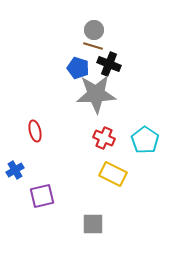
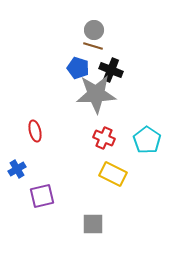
black cross: moved 2 px right, 6 px down
cyan pentagon: moved 2 px right
blue cross: moved 2 px right, 1 px up
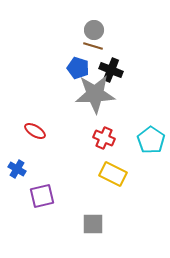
gray star: moved 1 px left
red ellipse: rotated 45 degrees counterclockwise
cyan pentagon: moved 4 px right
blue cross: rotated 30 degrees counterclockwise
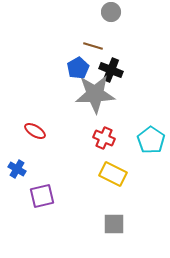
gray circle: moved 17 px right, 18 px up
blue pentagon: rotated 25 degrees clockwise
gray square: moved 21 px right
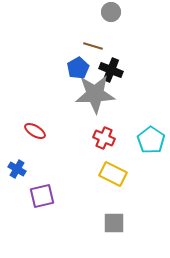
gray square: moved 1 px up
